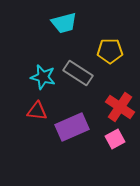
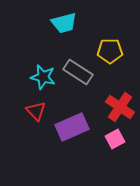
gray rectangle: moved 1 px up
red triangle: moved 1 px left; rotated 40 degrees clockwise
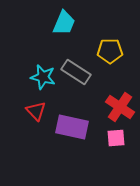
cyan trapezoid: rotated 52 degrees counterclockwise
gray rectangle: moved 2 px left
purple rectangle: rotated 36 degrees clockwise
pink square: moved 1 px right, 1 px up; rotated 24 degrees clockwise
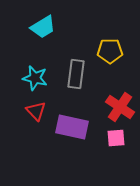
cyan trapezoid: moved 21 px left, 4 px down; rotated 36 degrees clockwise
gray rectangle: moved 2 px down; rotated 64 degrees clockwise
cyan star: moved 8 px left, 1 px down
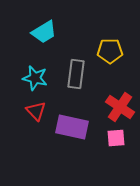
cyan trapezoid: moved 1 px right, 5 px down
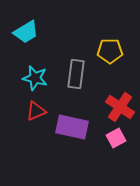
cyan trapezoid: moved 18 px left
red triangle: rotated 50 degrees clockwise
pink square: rotated 24 degrees counterclockwise
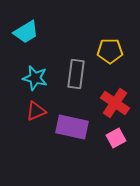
red cross: moved 5 px left, 4 px up
